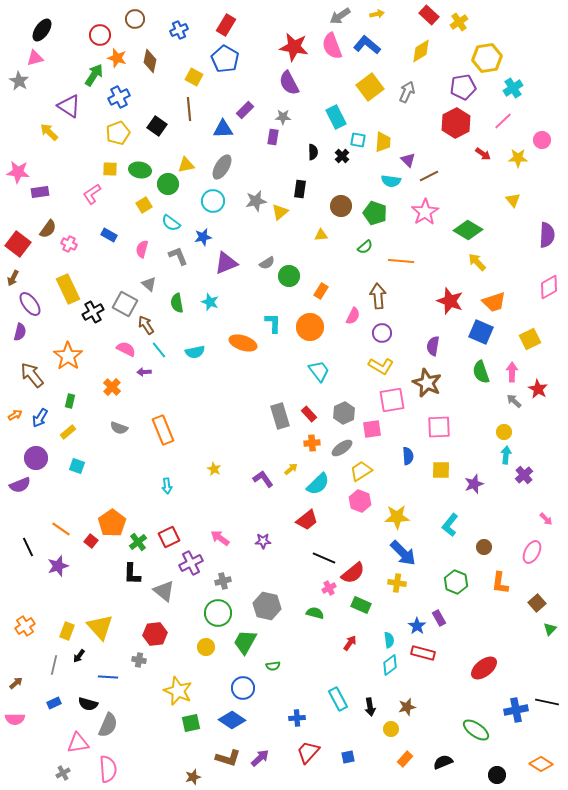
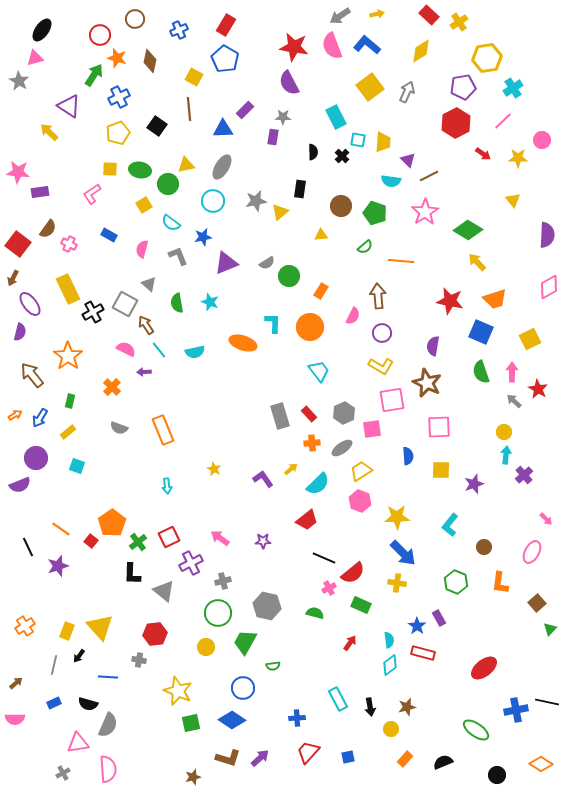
red star at (450, 301): rotated 8 degrees counterclockwise
orange trapezoid at (494, 302): moved 1 px right, 3 px up
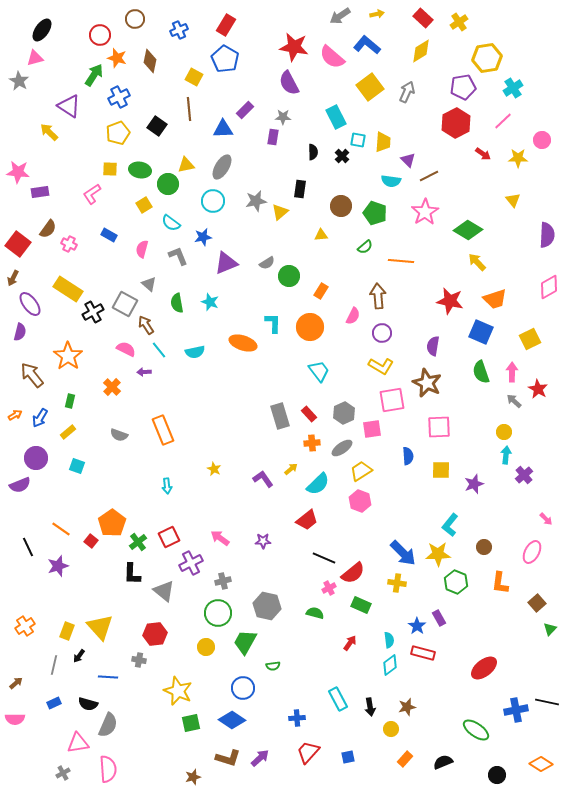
red rectangle at (429, 15): moved 6 px left, 3 px down
pink semicircle at (332, 46): moved 11 px down; rotated 28 degrees counterclockwise
yellow rectangle at (68, 289): rotated 32 degrees counterclockwise
gray semicircle at (119, 428): moved 7 px down
yellow star at (397, 517): moved 41 px right, 37 px down
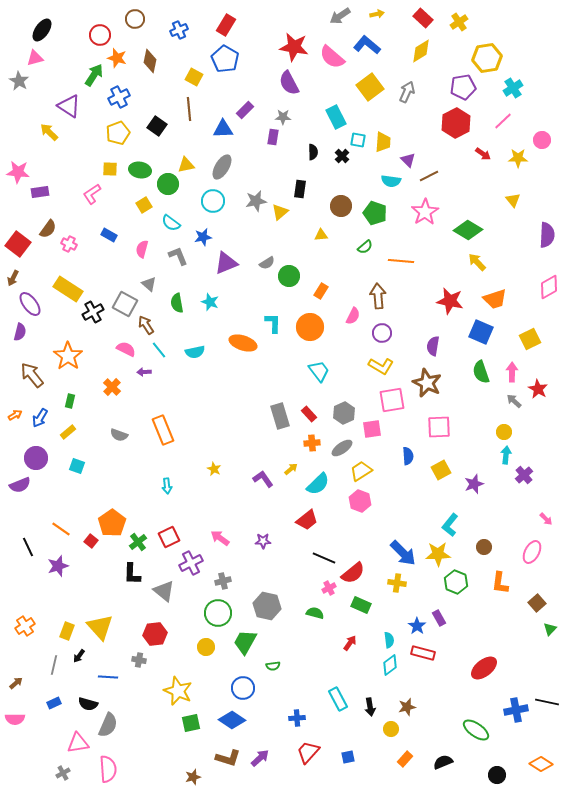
yellow square at (441, 470): rotated 30 degrees counterclockwise
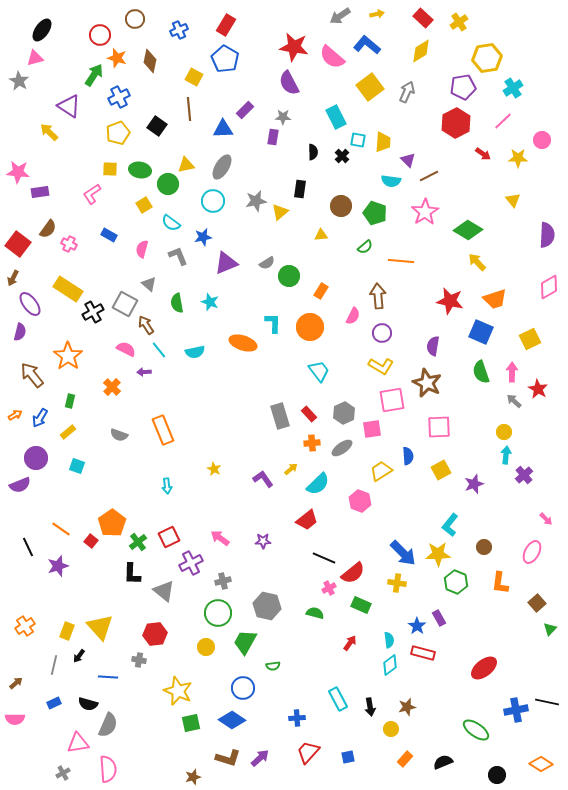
yellow trapezoid at (361, 471): moved 20 px right
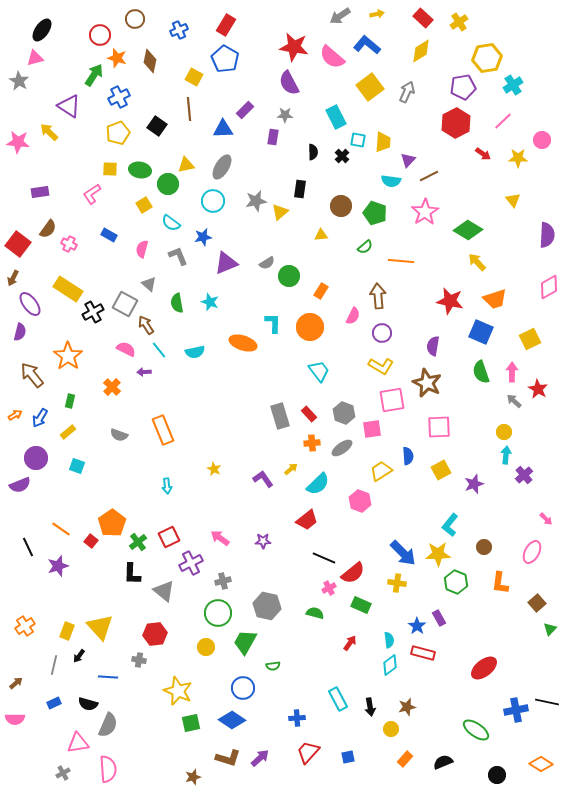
cyan cross at (513, 88): moved 3 px up
gray star at (283, 117): moved 2 px right, 2 px up
purple triangle at (408, 160): rotated 28 degrees clockwise
pink star at (18, 172): moved 30 px up
gray hexagon at (344, 413): rotated 15 degrees counterclockwise
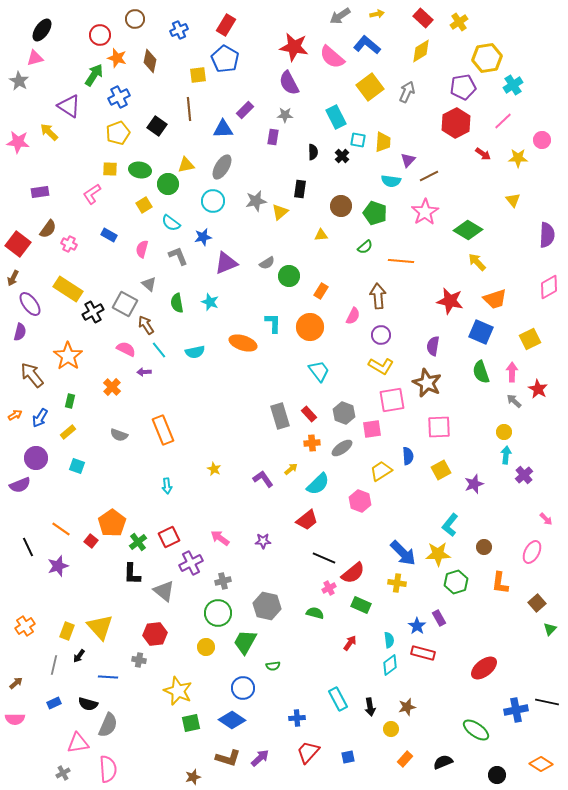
yellow square at (194, 77): moved 4 px right, 2 px up; rotated 36 degrees counterclockwise
purple circle at (382, 333): moved 1 px left, 2 px down
green hexagon at (456, 582): rotated 20 degrees clockwise
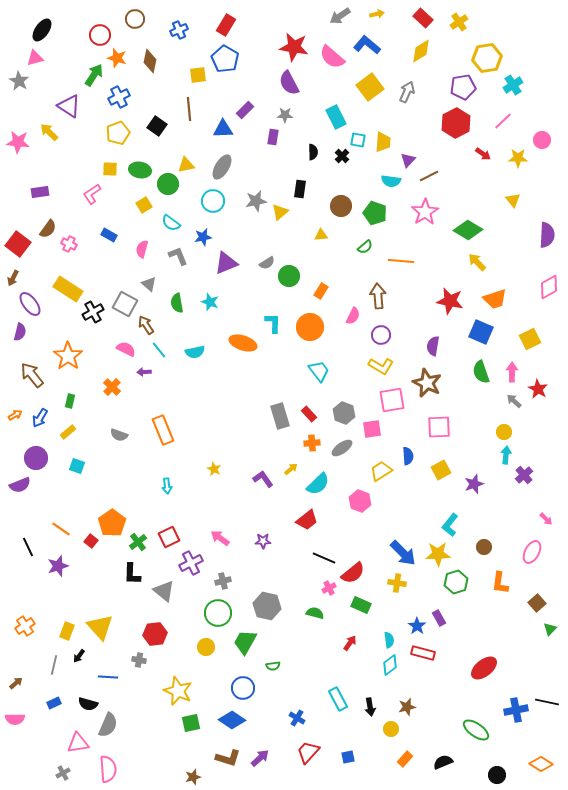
blue cross at (297, 718): rotated 35 degrees clockwise
